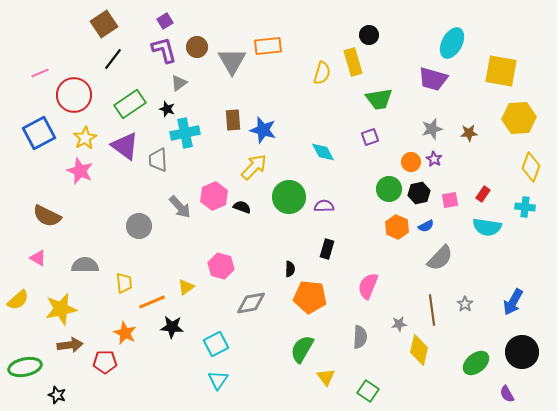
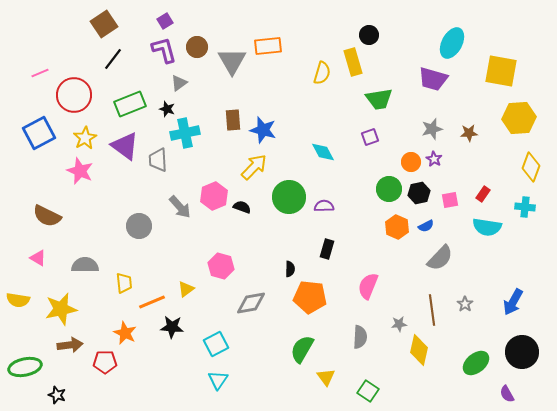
green rectangle at (130, 104): rotated 12 degrees clockwise
yellow triangle at (186, 287): moved 2 px down
yellow semicircle at (18, 300): rotated 50 degrees clockwise
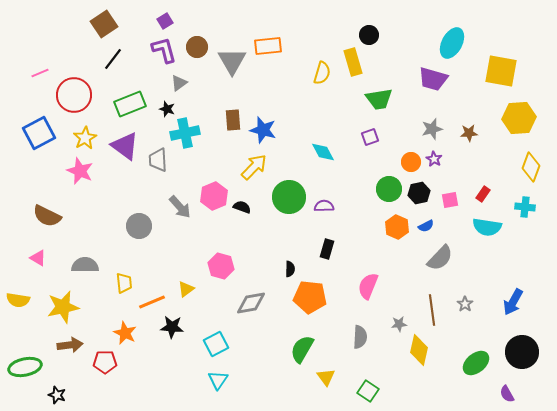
yellow star at (61, 309): moved 2 px right, 2 px up
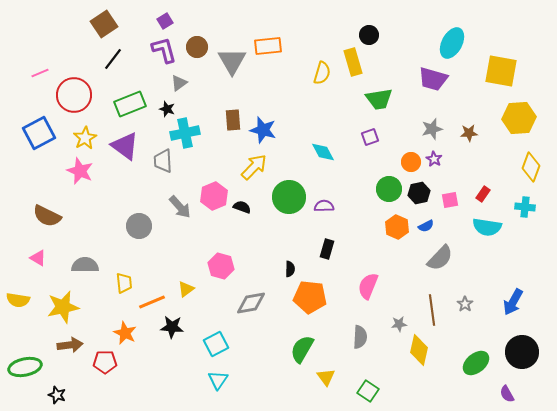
gray trapezoid at (158, 160): moved 5 px right, 1 px down
